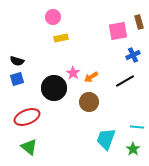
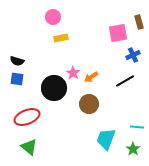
pink square: moved 2 px down
blue square: rotated 24 degrees clockwise
brown circle: moved 2 px down
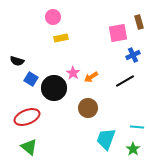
blue square: moved 14 px right; rotated 24 degrees clockwise
brown circle: moved 1 px left, 4 px down
